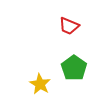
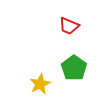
yellow star: rotated 15 degrees clockwise
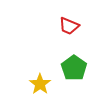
yellow star: rotated 10 degrees counterclockwise
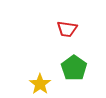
red trapezoid: moved 2 px left, 3 px down; rotated 15 degrees counterclockwise
